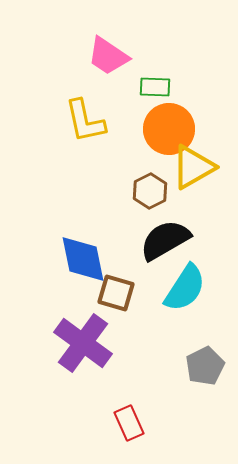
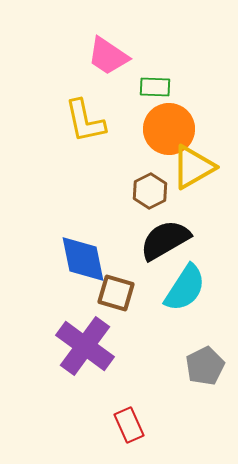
purple cross: moved 2 px right, 3 px down
red rectangle: moved 2 px down
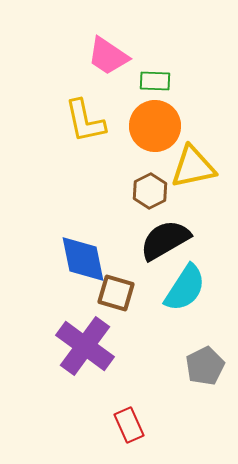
green rectangle: moved 6 px up
orange circle: moved 14 px left, 3 px up
yellow triangle: rotated 18 degrees clockwise
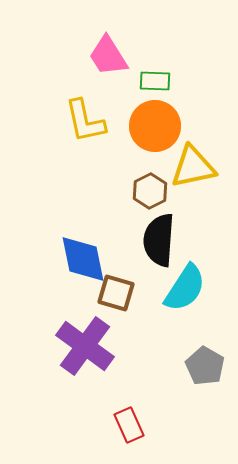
pink trapezoid: rotated 24 degrees clockwise
black semicircle: moved 6 px left; rotated 56 degrees counterclockwise
gray pentagon: rotated 15 degrees counterclockwise
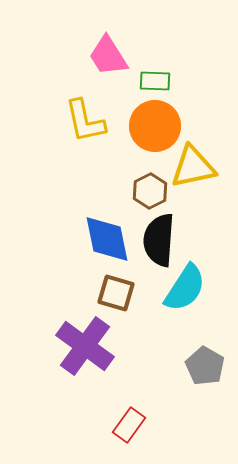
blue diamond: moved 24 px right, 20 px up
red rectangle: rotated 60 degrees clockwise
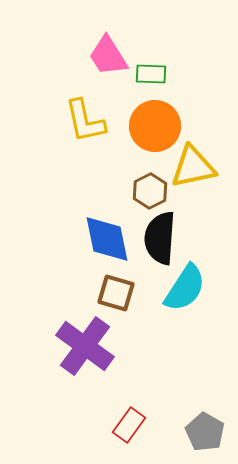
green rectangle: moved 4 px left, 7 px up
black semicircle: moved 1 px right, 2 px up
gray pentagon: moved 66 px down
